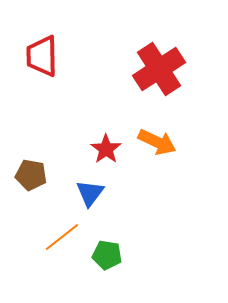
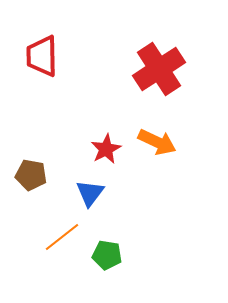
red star: rotated 8 degrees clockwise
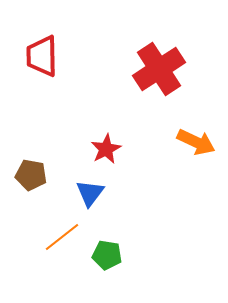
orange arrow: moved 39 px right
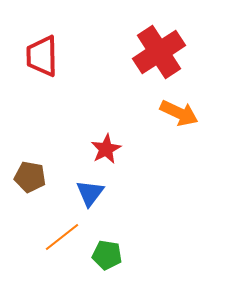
red cross: moved 17 px up
orange arrow: moved 17 px left, 29 px up
brown pentagon: moved 1 px left, 2 px down
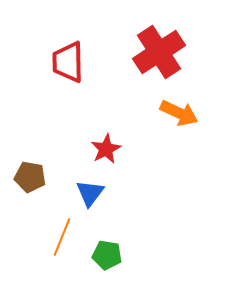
red trapezoid: moved 26 px right, 6 px down
orange line: rotated 30 degrees counterclockwise
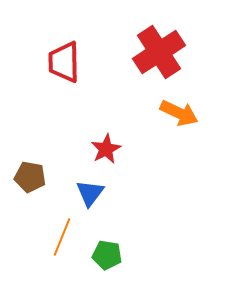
red trapezoid: moved 4 px left
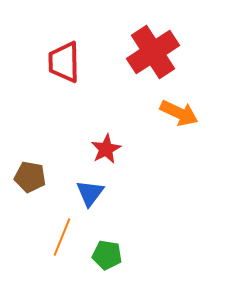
red cross: moved 6 px left
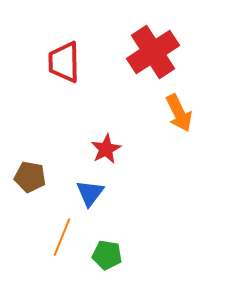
orange arrow: rotated 39 degrees clockwise
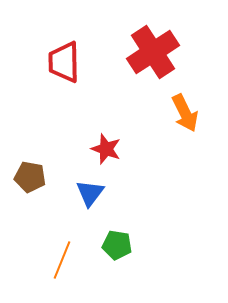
orange arrow: moved 6 px right
red star: rotated 24 degrees counterclockwise
orange line: moved 23 px down
green pentagon: moved 10 px right, 10 px up
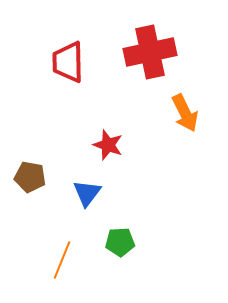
red cross: moved 3 px left; rotated 21 degrees clockwise
red trapezoid: moved 4 px right
red star: moved 2 px right, 4 px up
blue triangle: moved 3 px left
green pentagon: moved 3 px right, 3 px up; rotated 12 degrees counterclockwise
